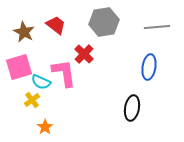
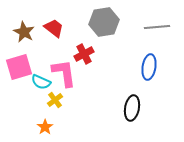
red trapezoid: moved 2 px left, 3 px down
red cross: rotated 18 degrees clockwise
yellow cross: moved 23 px right
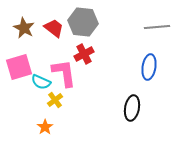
gray hexagon: moved 21 px left; rotated 16 degrees clockwise
brown star: moved 4 px up
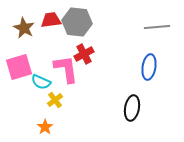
gray hexagon: moved 6 px left
red trapezoid: moved 3 px left, 8 px up; rotated 45 degrees counterclockwise
pink L-shape: moved 2 px right, 4 px up
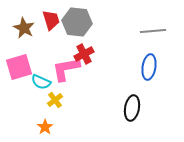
red trapezoid: rotated 80 degrees clockwise
gray line: moved 4 px left, 4 px down
pink L-shape: rotated 92 degrees counterclockwise
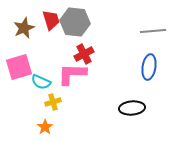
gray hexagon: moved 2 px left
brown star: rotated 20 degrees clockwise
pink L-shape: moved 6 px right, 5 px down; rotated 12 degrees clockwise
yellow cross: moved 2 px left, 2 px down; rotated 21 degrees clockwise
black ellipse: rotated 75 degrees clockwise
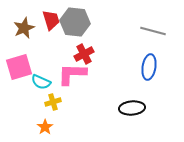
gray line: rotated 20 degrees clockwise
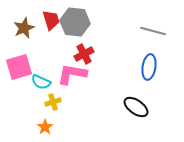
pink L-shape: rotated 8 degrees clockwise
black ellipse: moved 4 px right, 1 px up; rotated 40 degrees clockwise
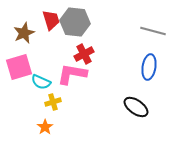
brown star: moved 5 px down
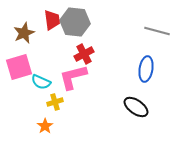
red trapezoid: moved 1 px right; rotated 10 degrees clockwise
gray line: moved 4 px right
blue ellipse: moved 3 px left, 2 px down
pink L-shape: moved 1 px right, 3 px down; rotated 24 degrees counterclockwise
yellow cross: moved 2 px right
orange star: moved 1 px up
